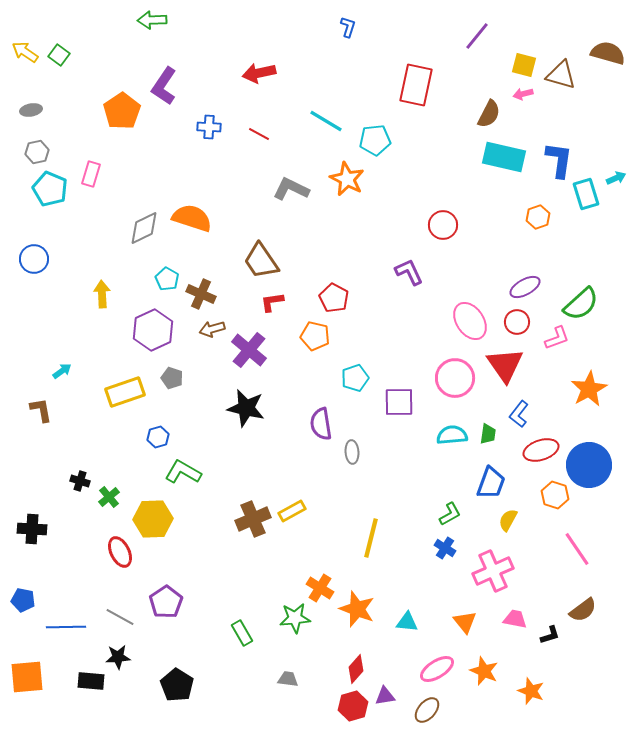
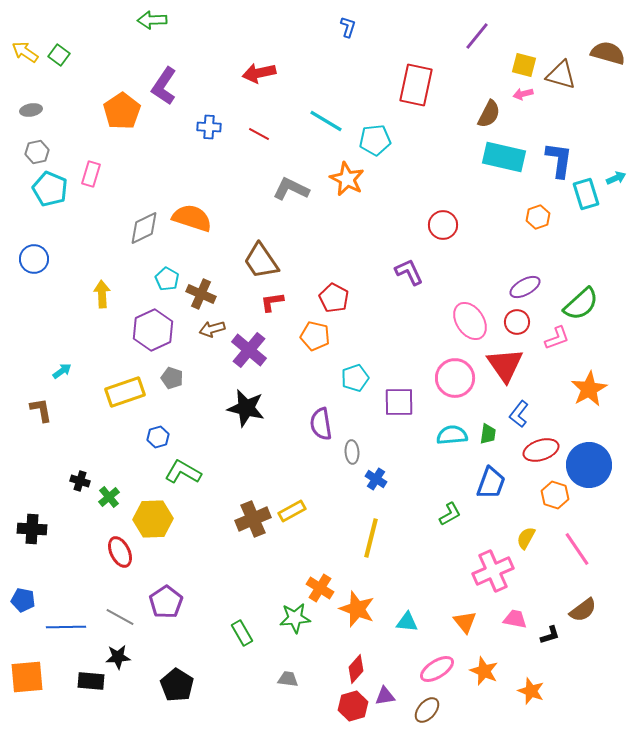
yellow semicircle at (508, 520): moved 18 px right, 18 px down
blue cross at (445, 548): moved 69 px left, 69 px up
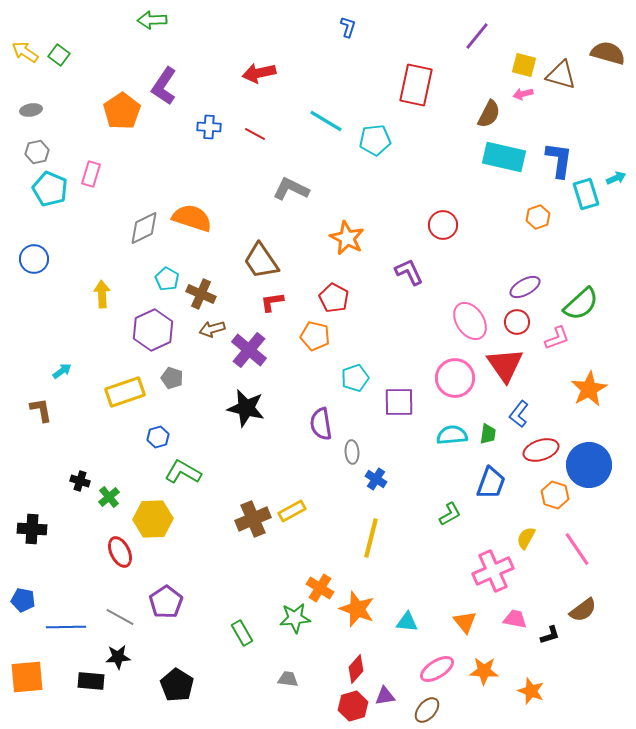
red line at (259, 134): moved 4 px left
orange star at (347, 179): moved 59 px down
orange star at (484, 671): rotated 20 degrees counterclockwise
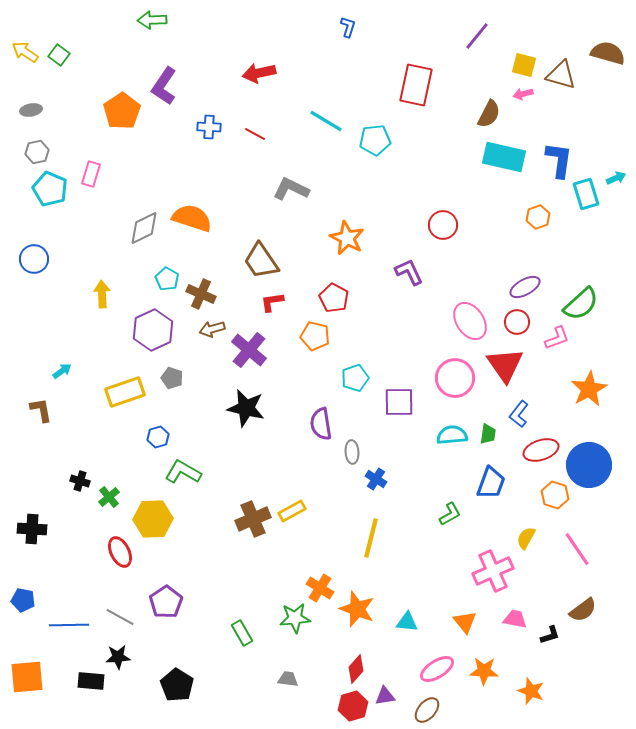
blue line at (66, 627): moved 3 px right, 2 px up
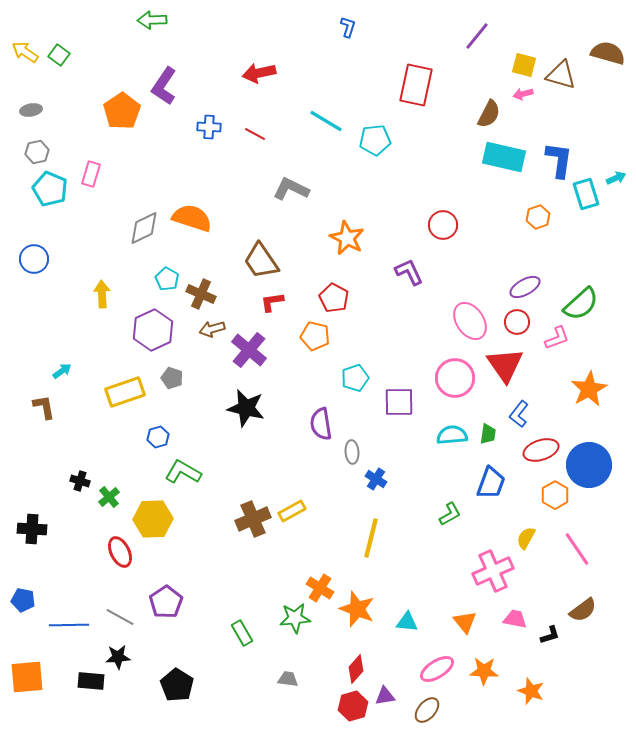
brown L-shape at (41, 410): moved 3 px right, 3 px up
orange hexagon at (555, 495): rotated 12 degrees clockwise
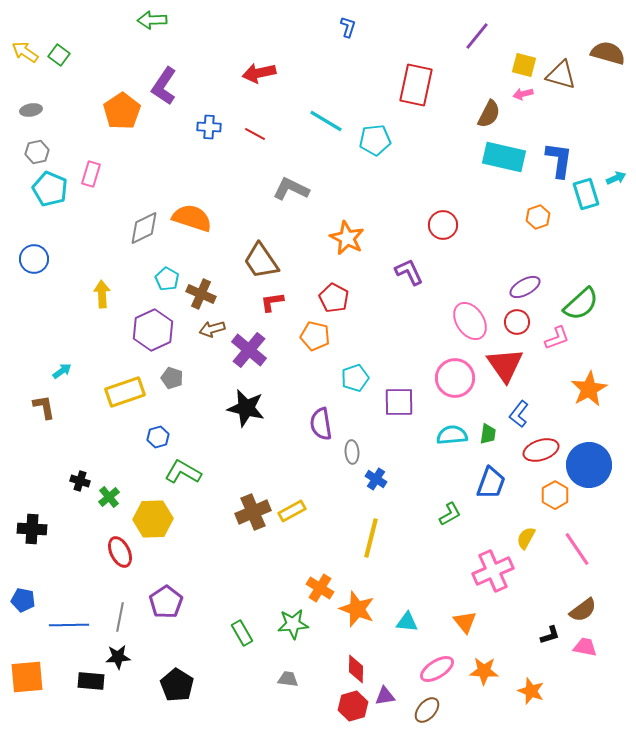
brown cross at (253, 519): moved 7 px up
gray line at (120, 617): rotated 72 degrees clockwise
green star at (295, 618): moved 2 px left, 6 px down
pink trapezoid at (515, 619): moved 70 px right, 28 px down
red diamond at (356, 669): rotated 40 degrees counterclockwise
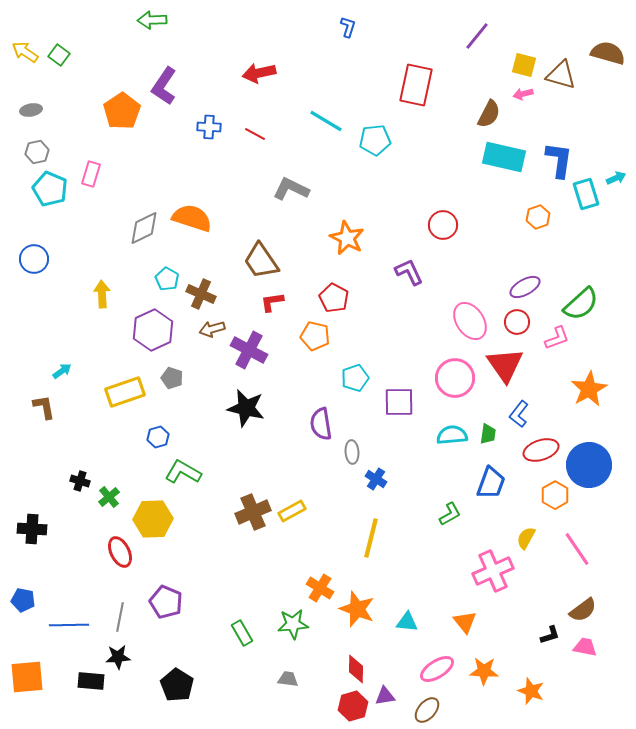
purple cross at (249, 350): rotated 12 degrees counterclockwise
purple pentagon at (166, 602): rotated 16 degrees counterclockwise
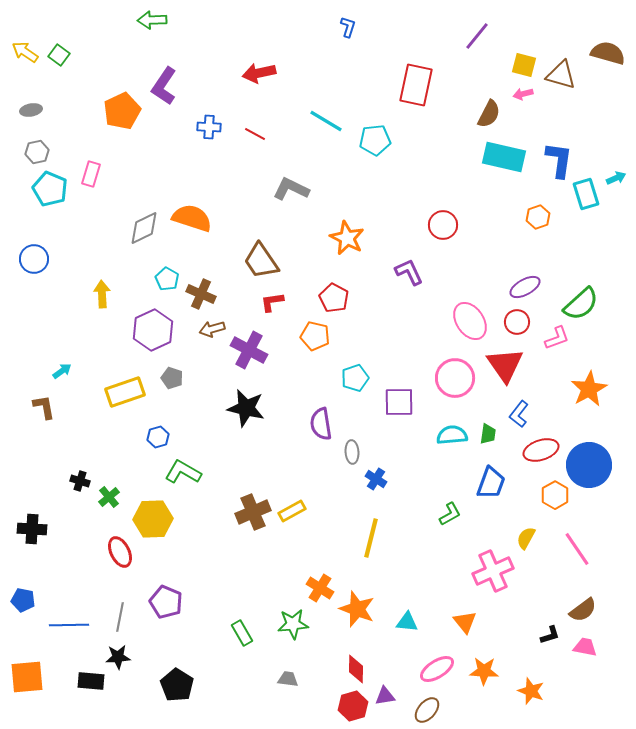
orange pentagon at (122, 111): rotated 9 degrees clockwise
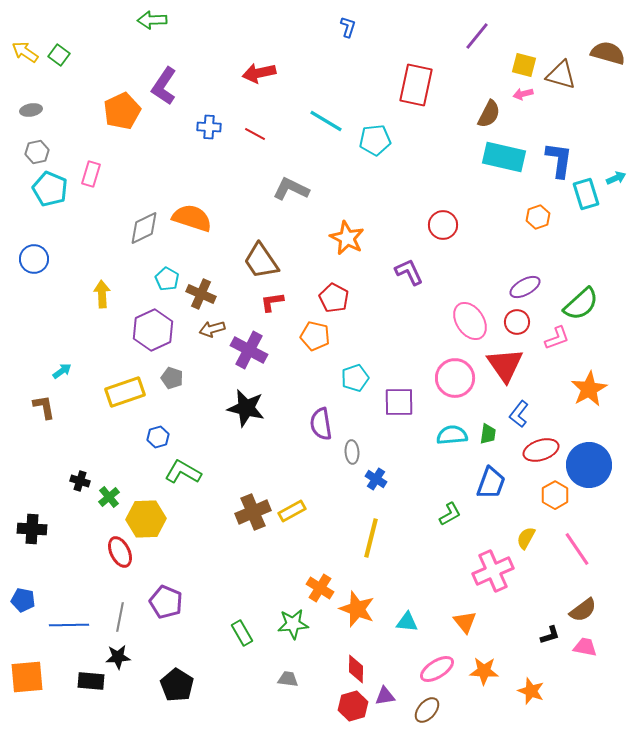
yellow hexagon at (153, 519): moved 7 px left
